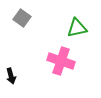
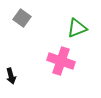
green triangle: rotated 10 degrees counterclockwise
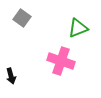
green triangle: moved 1 px right
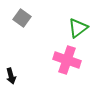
green triangle: rotated 15 degrees counterclockwise
pink cross: moved 6 px right, 1 px up
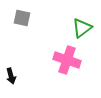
gray square: rotated 24 degrees counterclockwise
green triangle: moved 4 px right
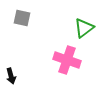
green triangle: moved 2 px right
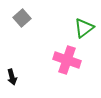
gray square: rotated 36 degrees clockwise
black arrow: moved 1 px right, 1 px down
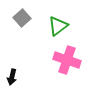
green triangle: moved 26 px left, 2 px up
black arrow: rotated 28 degrees clockwise
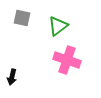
gray square: rotated 36 degrees counterclockwise
